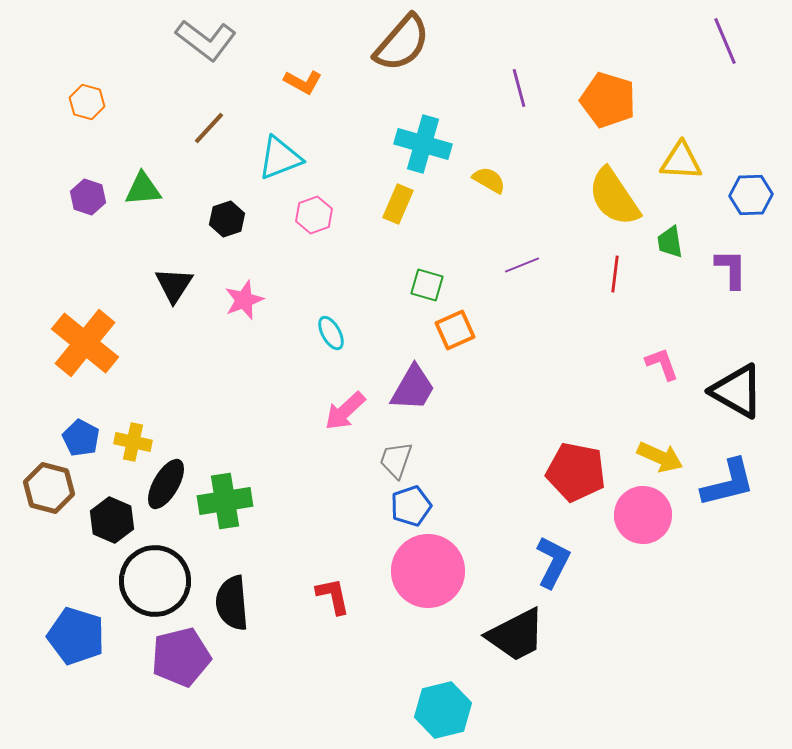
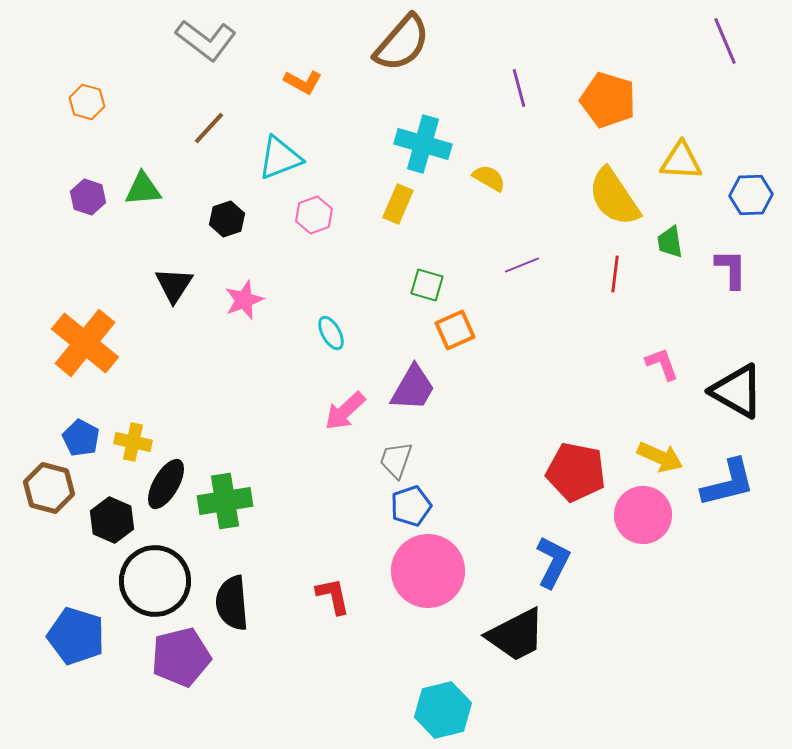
yellow semicircle at (489, 180): moved 2 px up
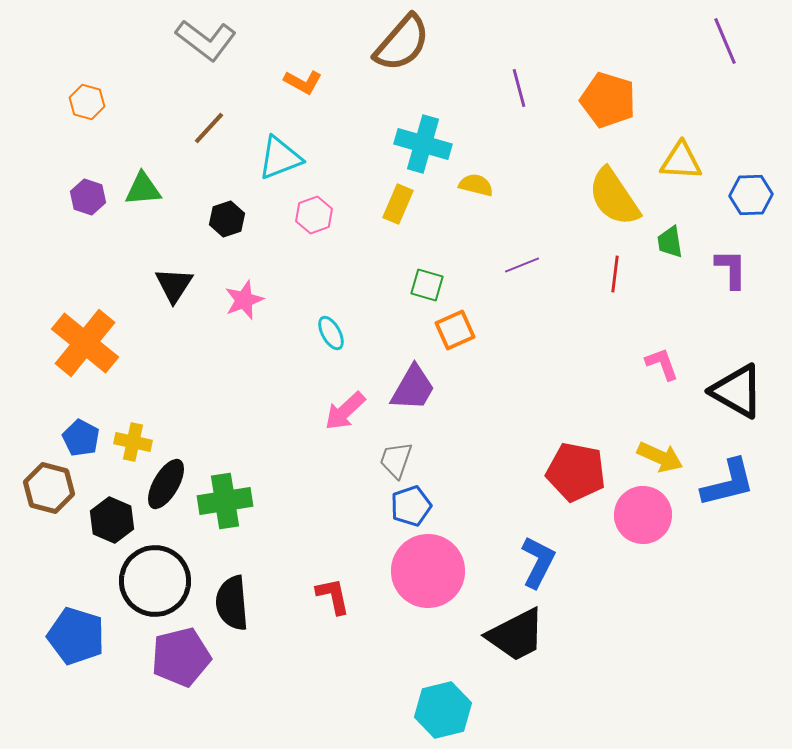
yellow semicircle at (489, 178): moved 13 px left, 7 px down; rotated 16 degrees counterclockwise
blue L-shape at (553, 562): moved 15 px left
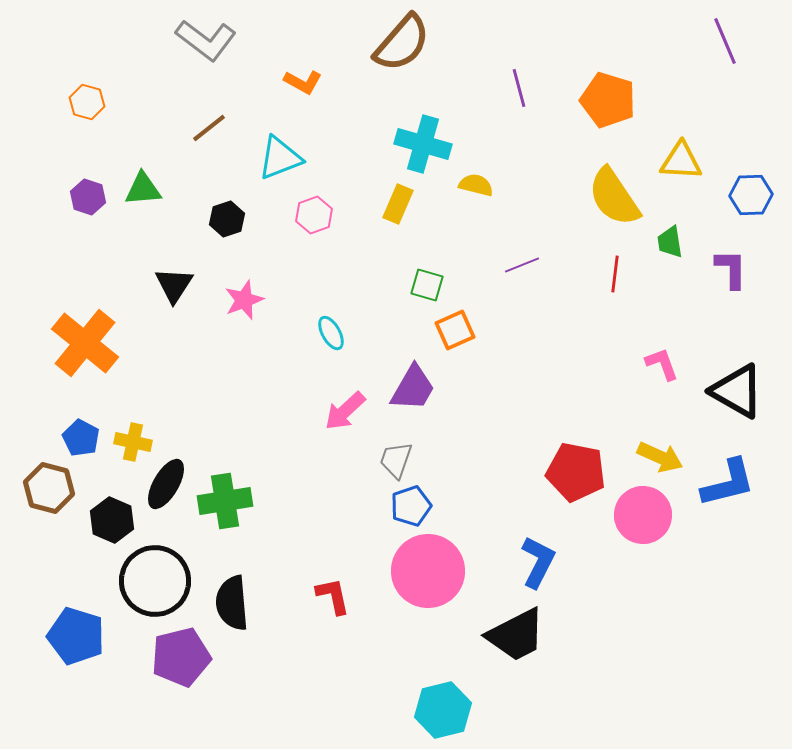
brown line at (209, 128): rotated 9 degrees clockwise
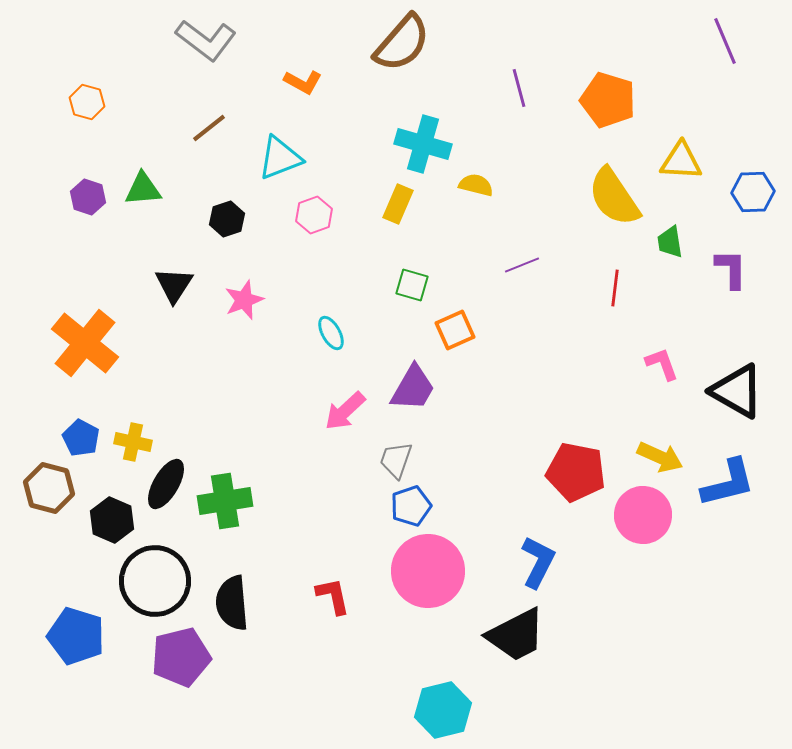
blue hexagon at (751, 195): moved 2 px right, 3 px up
red line at (615, 274): moved 14 px down
green square at (427, 285): moved 15 px left
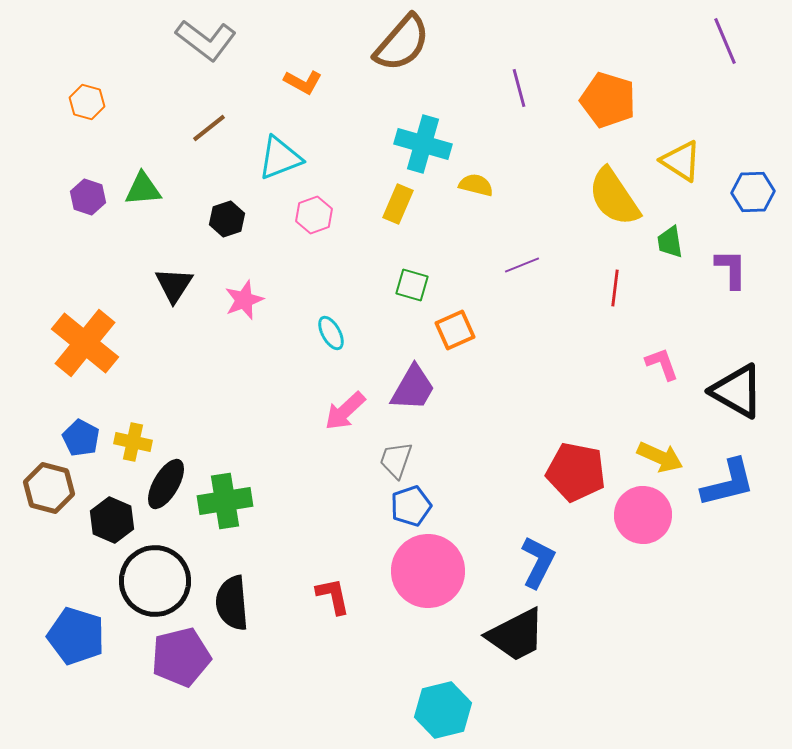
yellow triangle at (681, 161): rotated 30 degrees clockwise
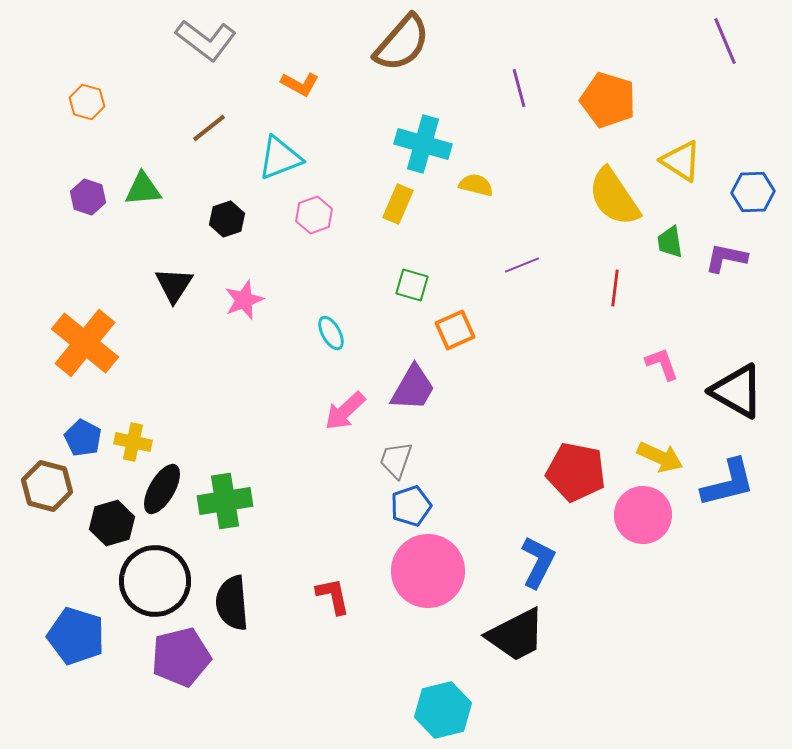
orange L-shape at (303, 82): moved 3 px left, 2 px down
purple L-shape at (731, 269): moved 5 px left, 11 px up; rotated 78 degrees counterclockwise
blue pentagon at (81, 438): moved 2 px right
black ellipse at (166, 484): moved 4 px left, 5 px down
brown hexagon at (49, 488): moved 2 px left, 2 px up
black hexagon at (112, 520): moved 3 px down; rotated 21 degrees clockwise
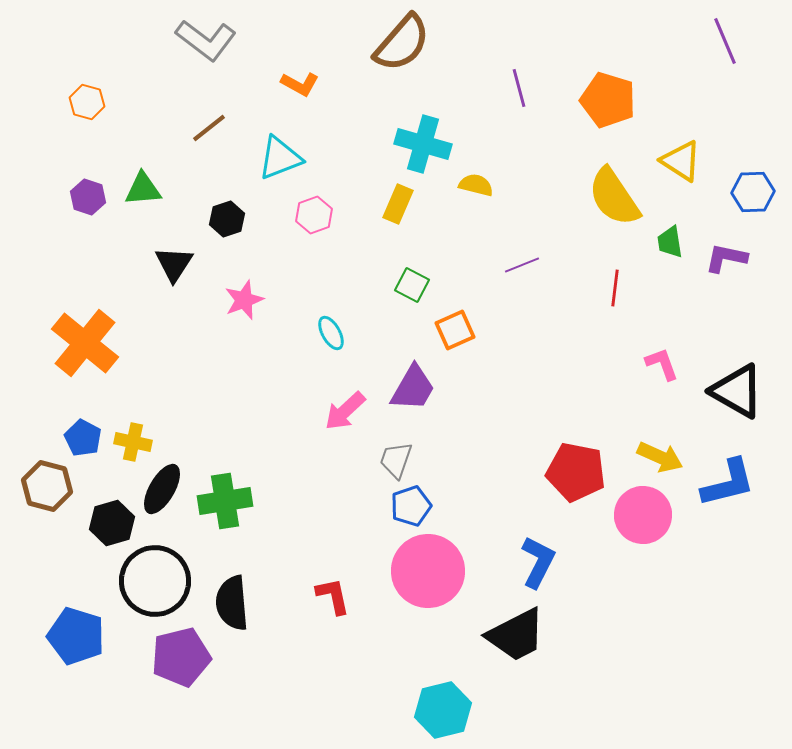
black triangle at (174, 285): moved 21 px up
green square at (412, 285): rotated 12 degrees clockwise
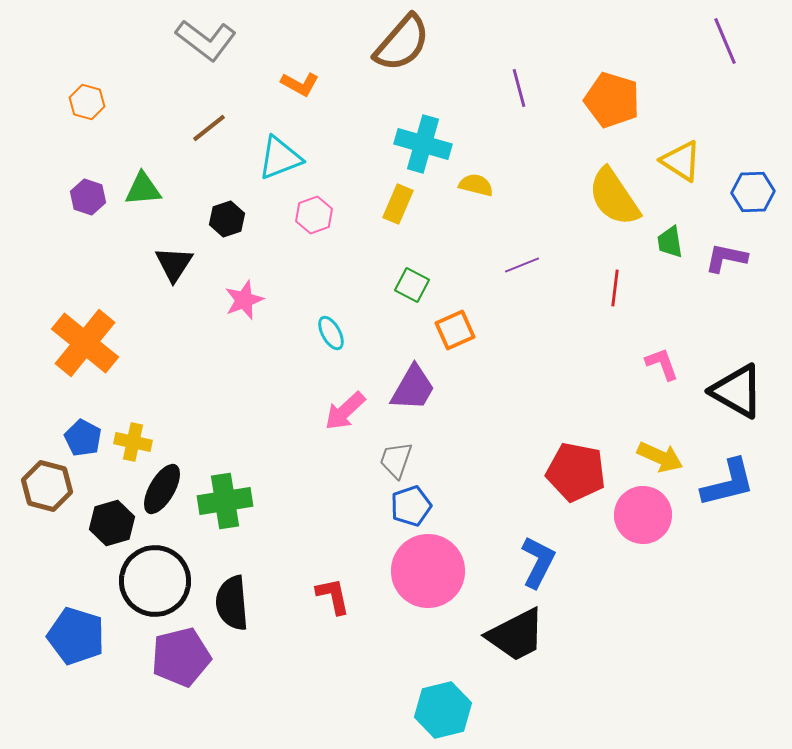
orange pentagon at (608, 100): moved 4 px right
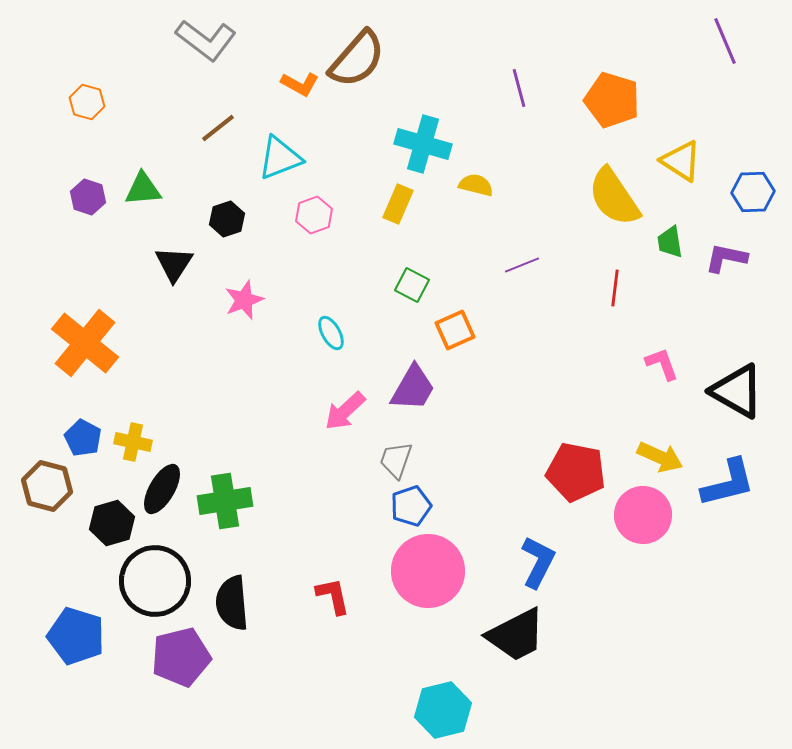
brown semicircle at (402, 43): moved 45 px left, 16 px down
brown line at (209, 128): moved 9 px right
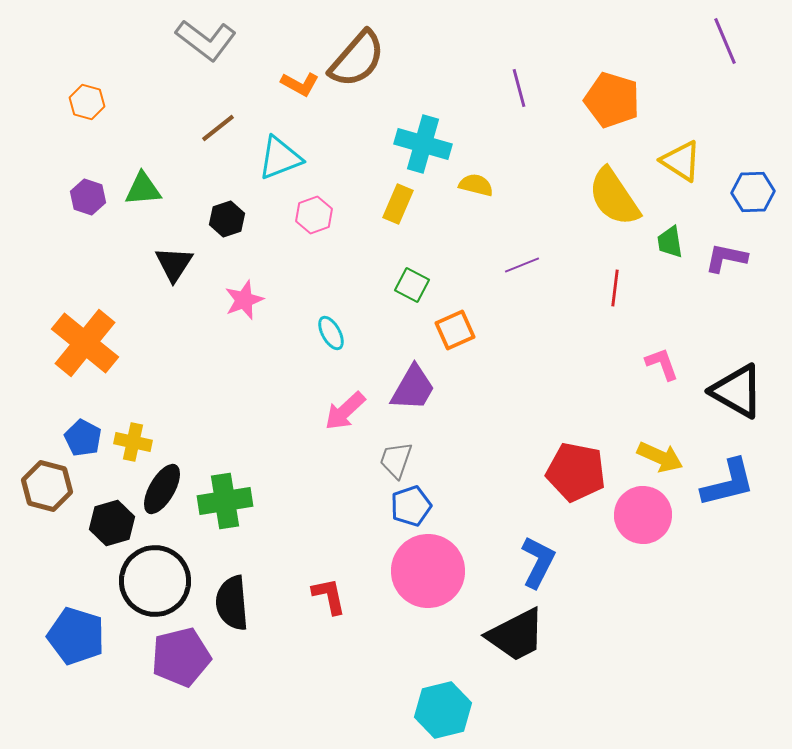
red L-shape at (333, 596): moved 4 px left
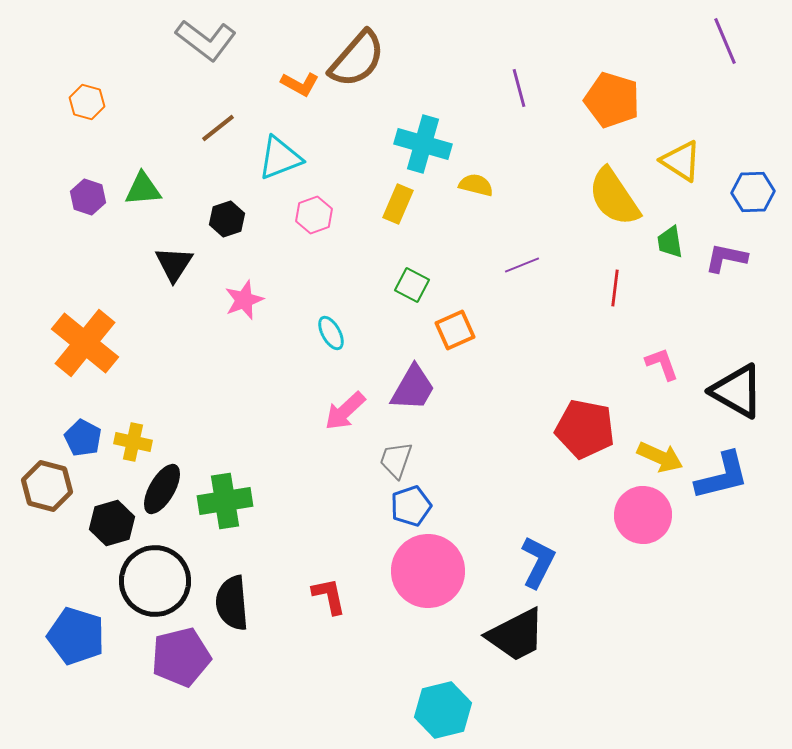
red pentagon at (576, 472): moved 9 px right, 43 px up
blue L-shape at (728, 483): moved 6 px left, 7 px up
